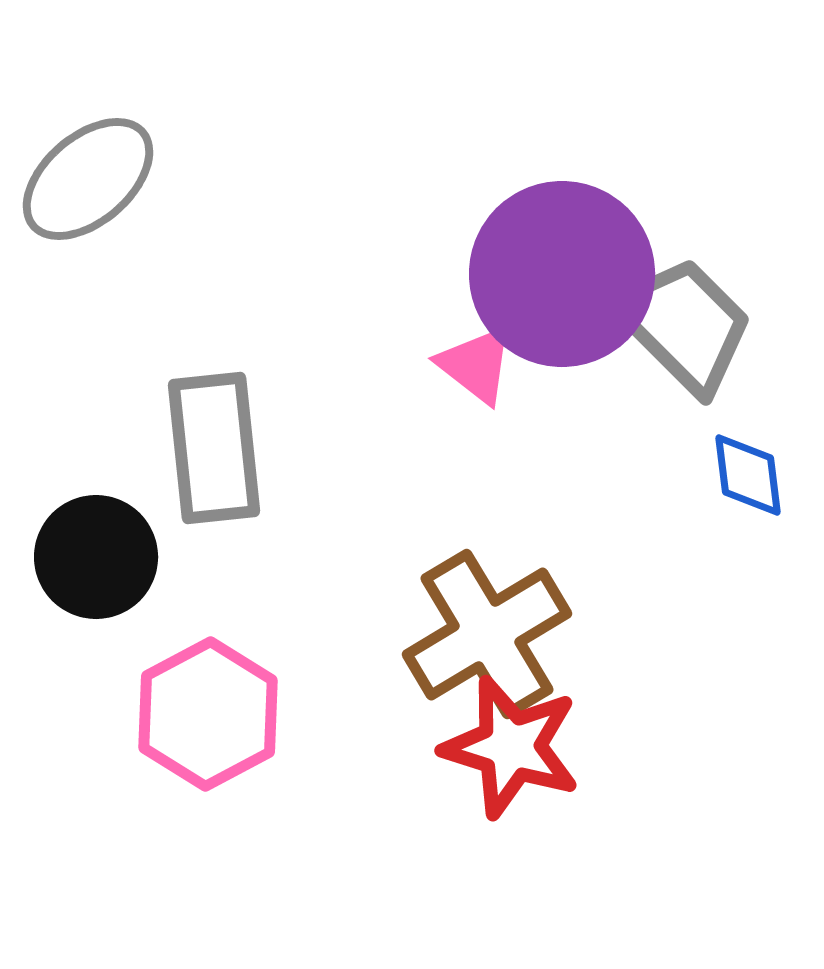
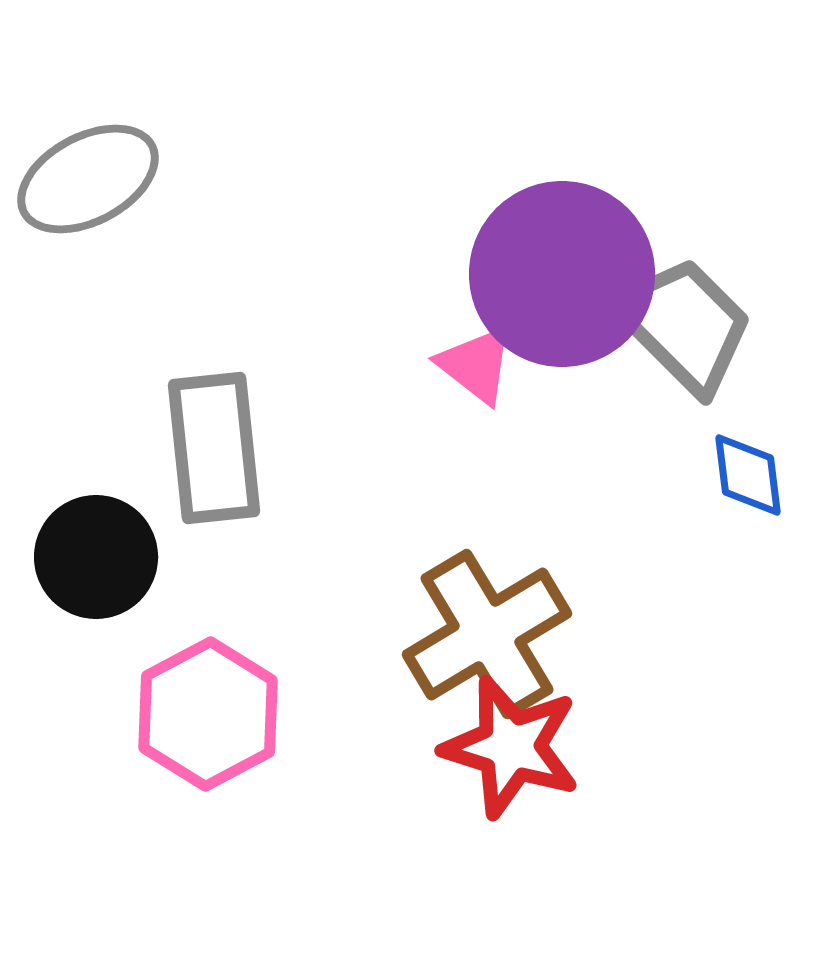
gray ellipse: rotated 13 degrees clockwise
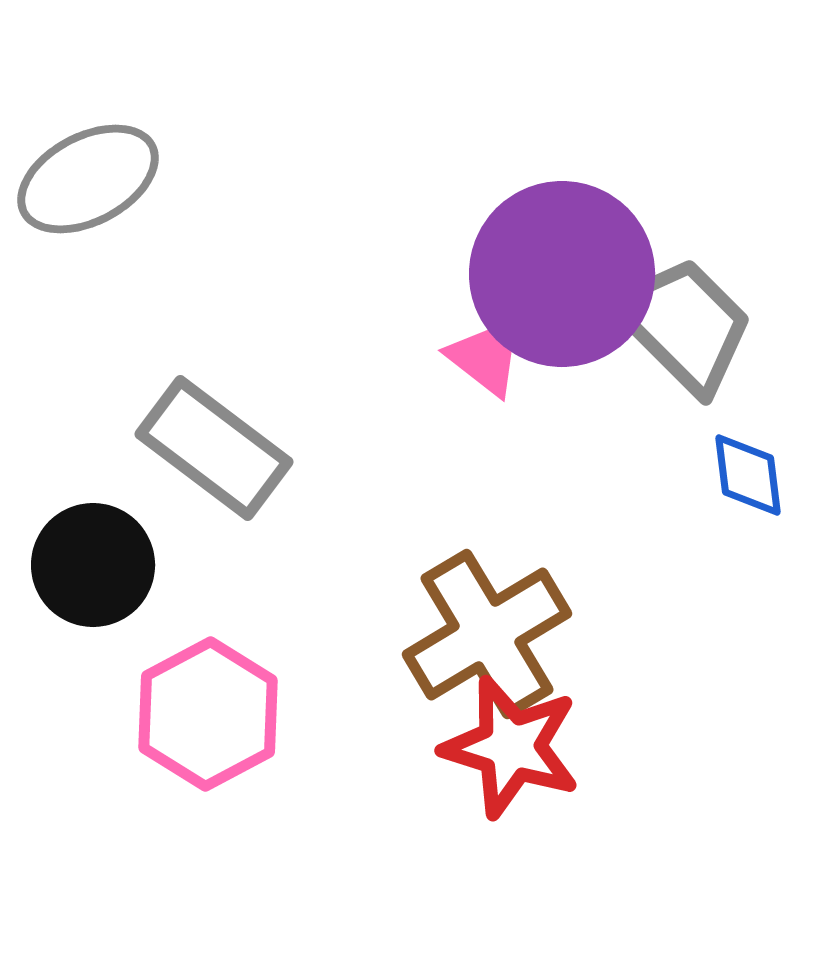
pink triangle: moved 10 px right, 8 px up
gray rectangle: rotated 47 degrees counterclockwise
black circle: moved 3 px left, 8 px down
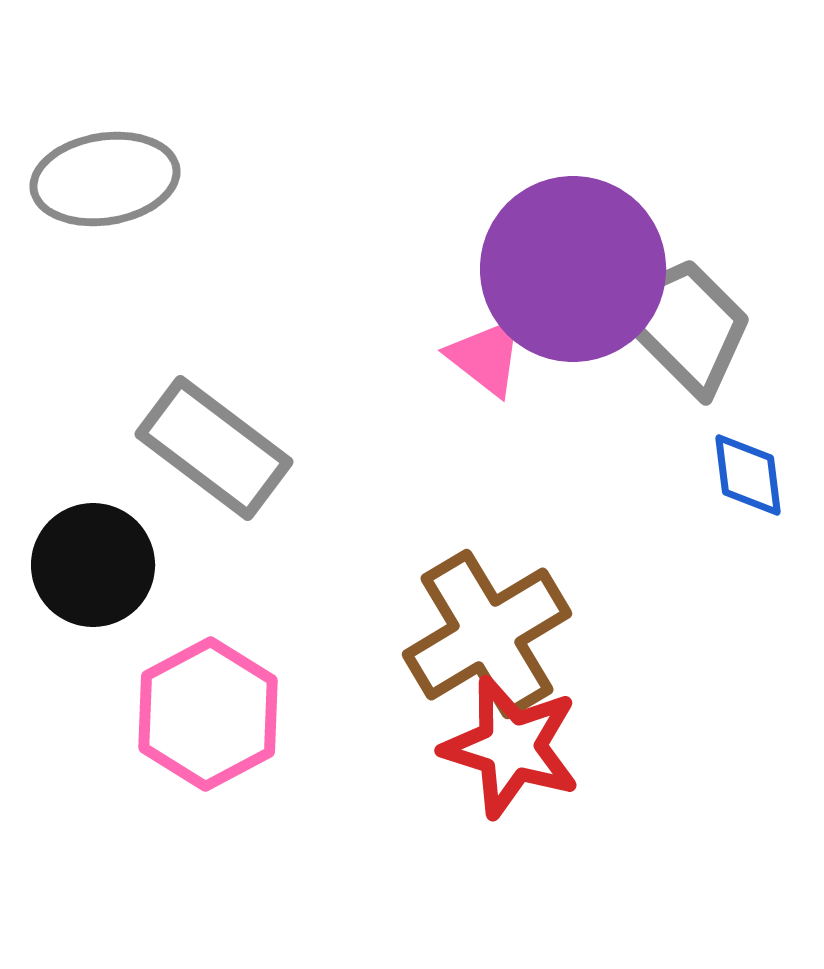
gray ellipse: moved 17 px right; rotated 19 degrees clockwise
purple circle: moved 11 px right, 5 px up
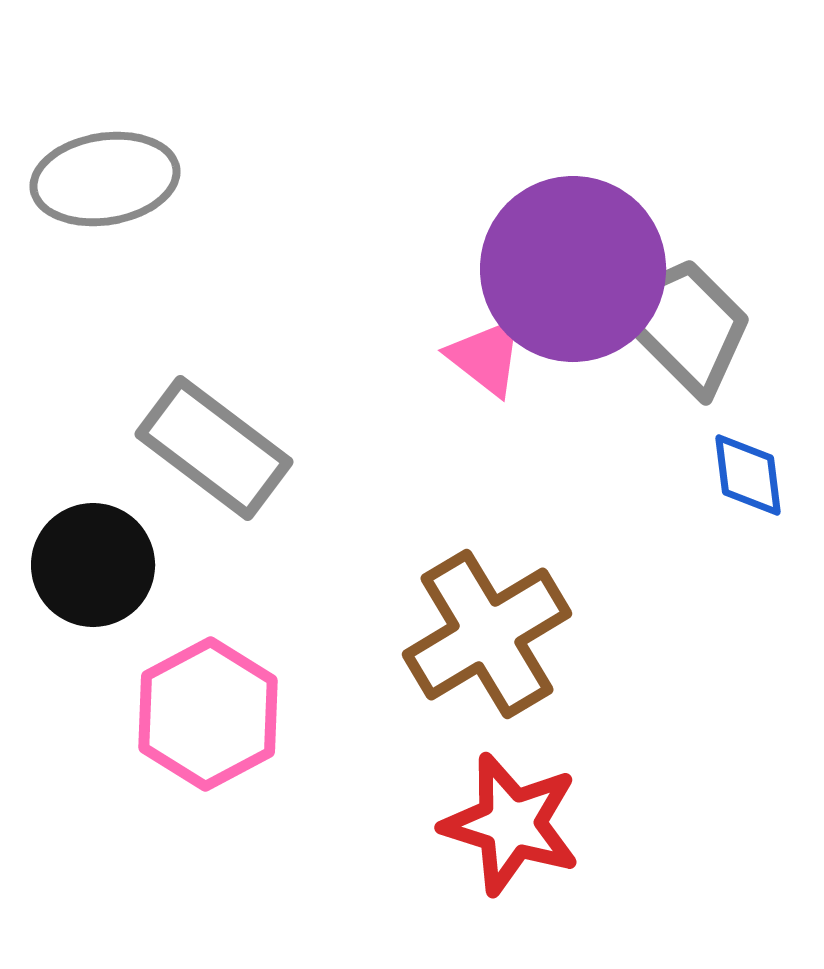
red star: moved 77 px down
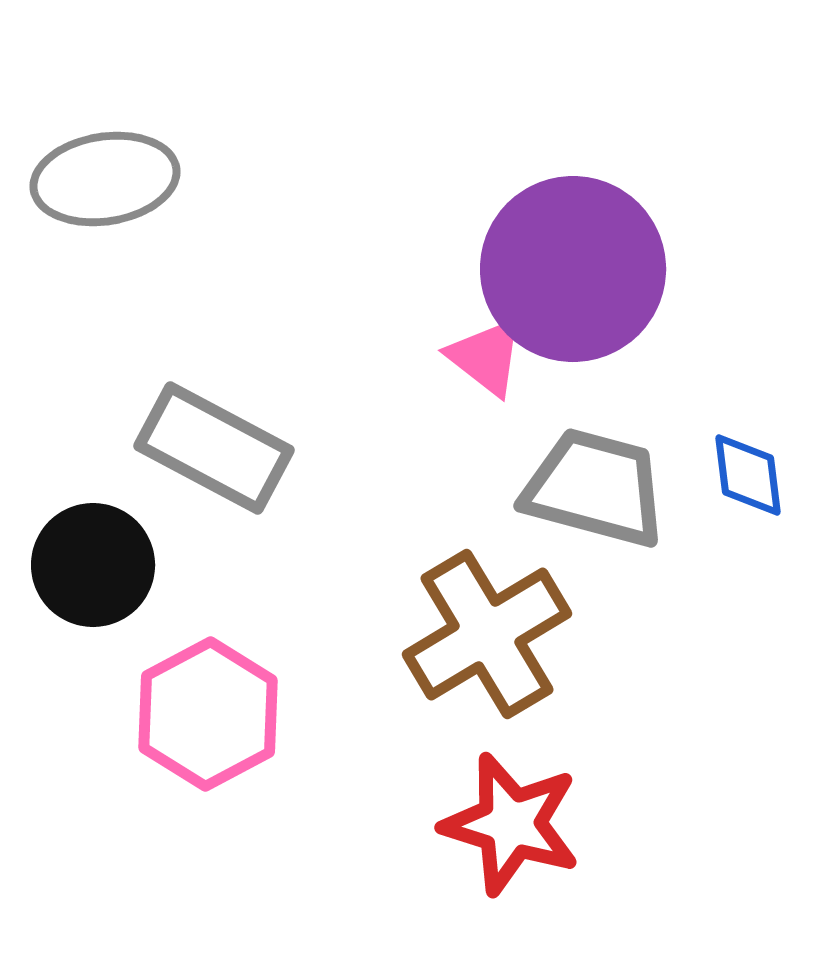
gray trapezoid: moved 89 px left, 163 px down; rotated 30 degrees counterclockwise
gray rectangle: rotated 9 degrees counterclockwise
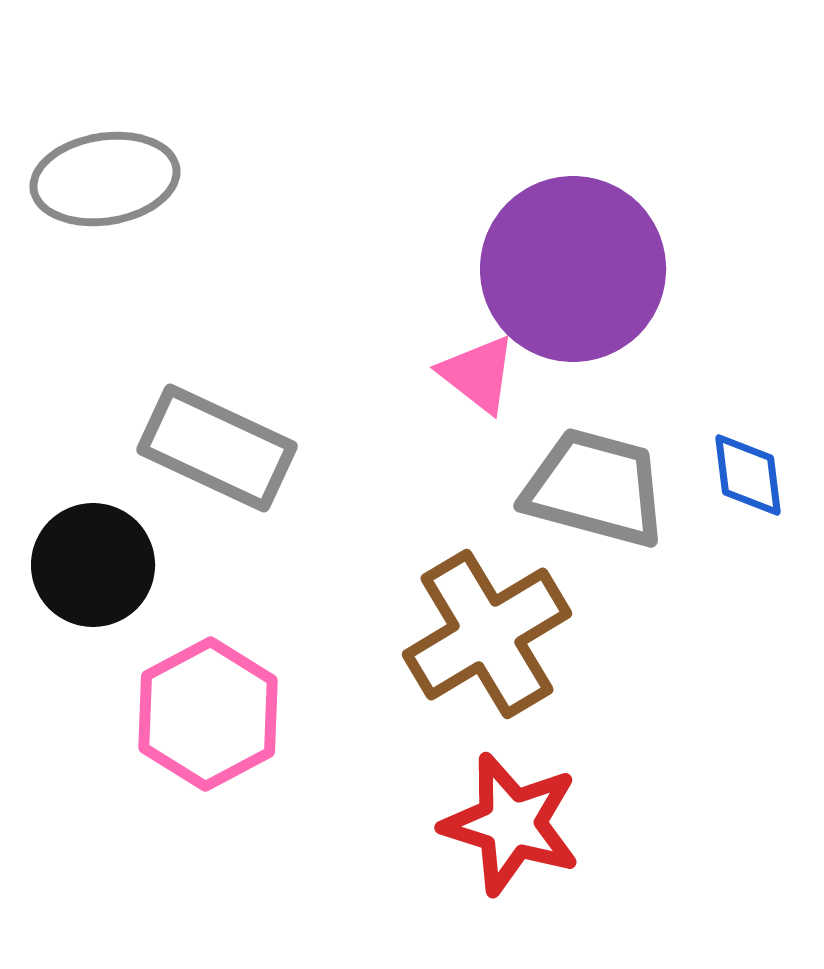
pink triangle: moved 8 px left, 17 px down
gray rectangle: moved 3 px right; rotated 3 degrees counterclockwise
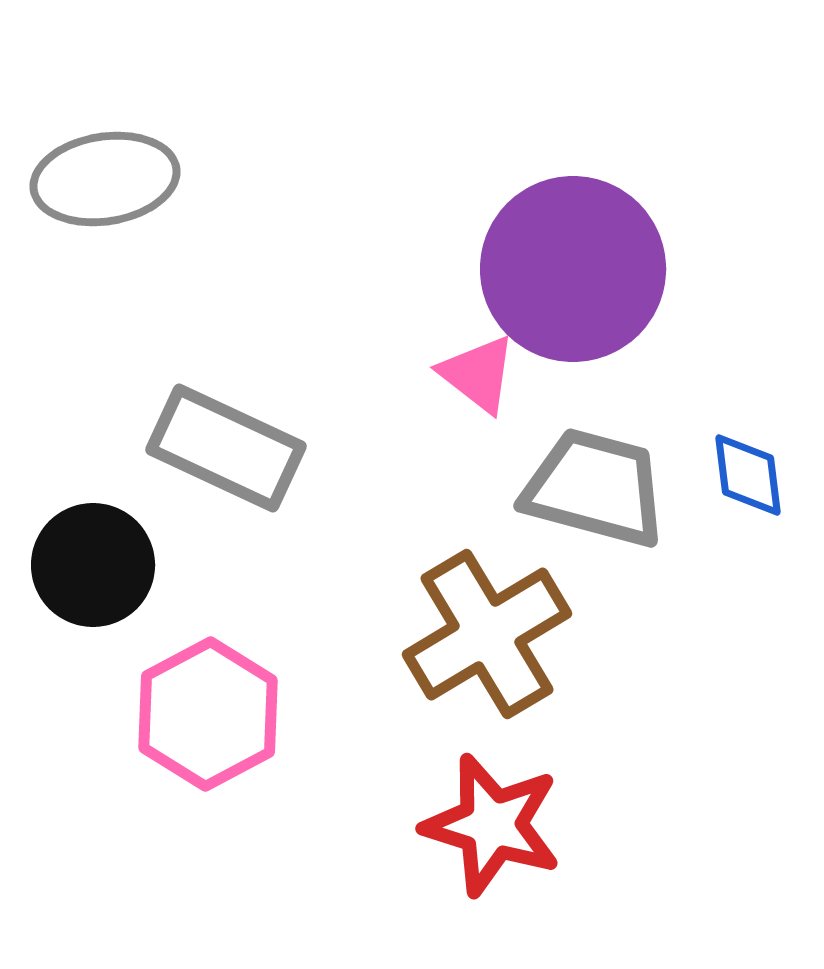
gray rectangle: moved 9 px right
red star: moved 19 px left, 1 px down
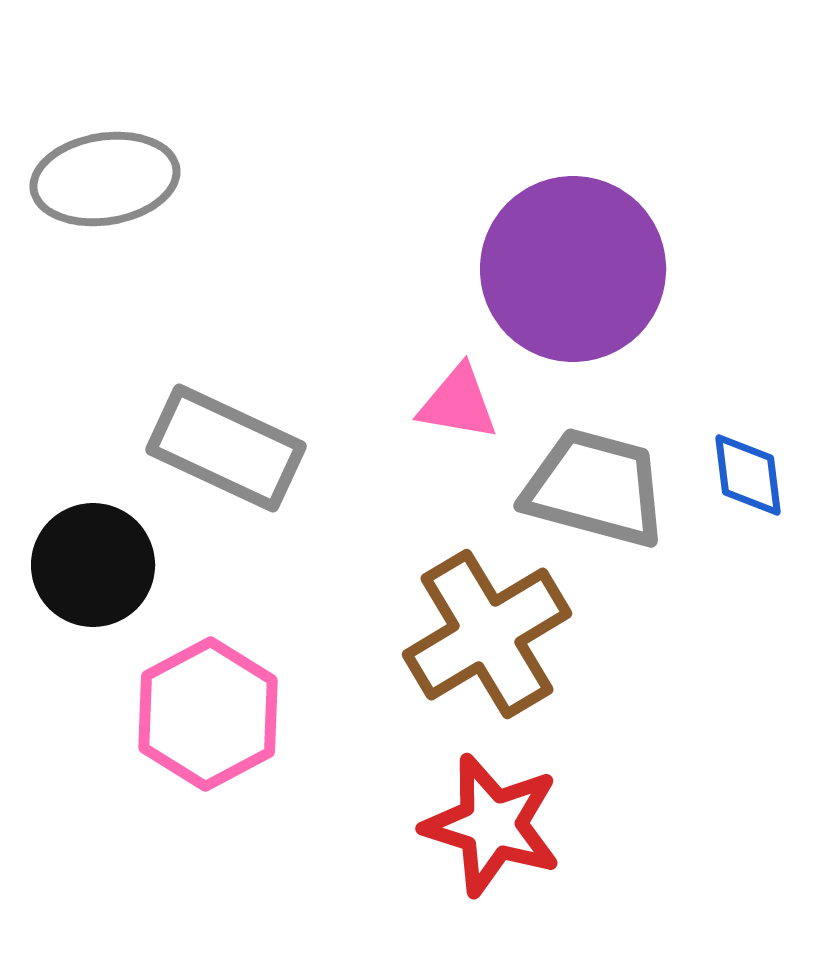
pink triangle: moved 20 px left, 29 px down; rotated 28 degrees counterclockwise
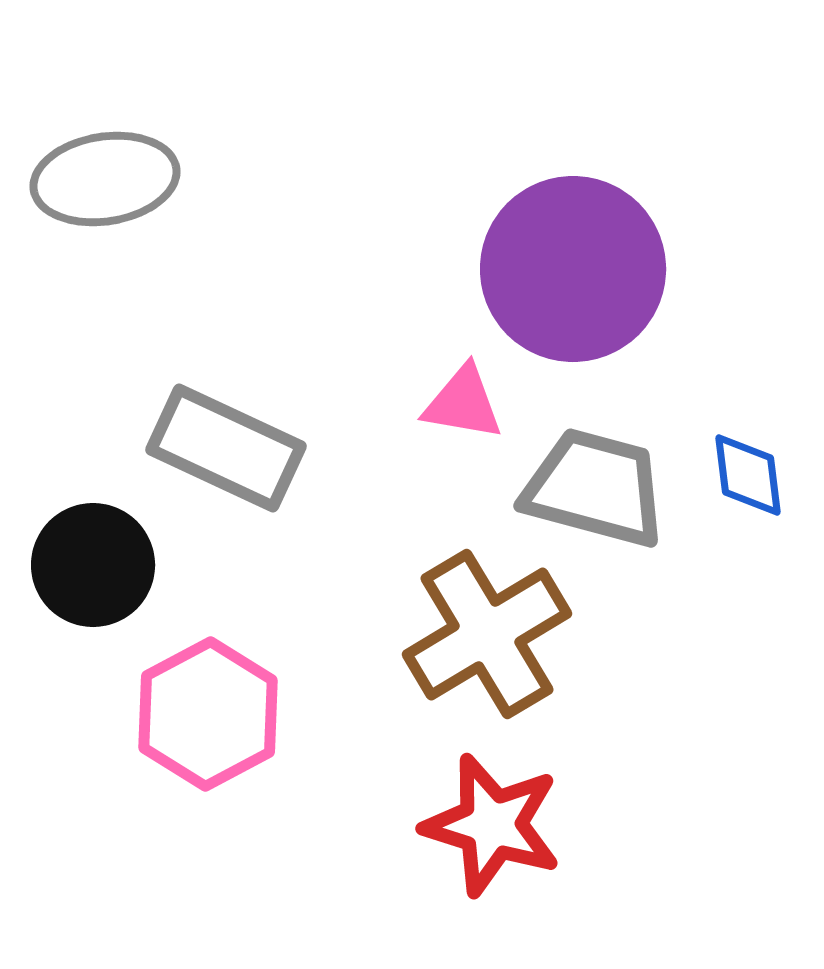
pink triangle: moved 5 px right
